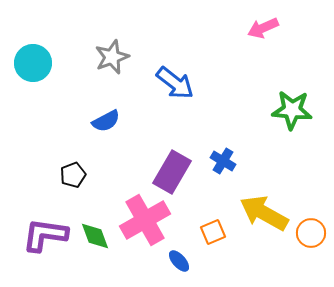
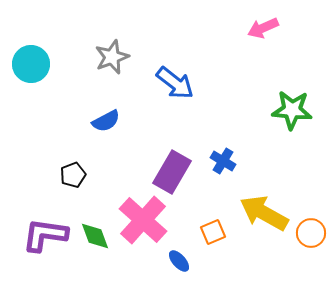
cyan circle: moved 2 px left, 1 px down
pink cross: moved 2 px left; rotated 18 degrees counterclockwise
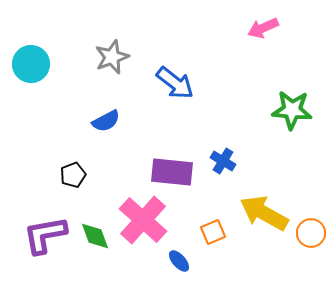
purple rectangle: rotated 66 degrees clockwise
purple L-shape: rotated 18 degrees counterclockwise
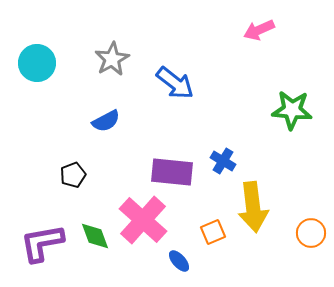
pink arrow: moved 4 px left, 2 px down
gray star: moved 2 px down; rotated 8 degrees counterclockwise
cyan circle: moved 6 px right, 1 px up
yellow arrow: moved 11 px left, 6 px up; rotated 126 degrees counterclockwise
purple L-shape: moved 3 px left, 8 px down
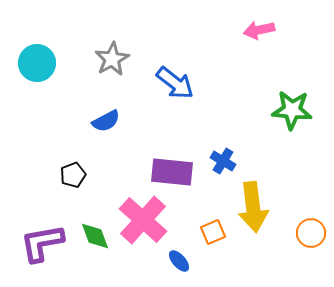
pink arrow: rotated 12 degrees clockwise
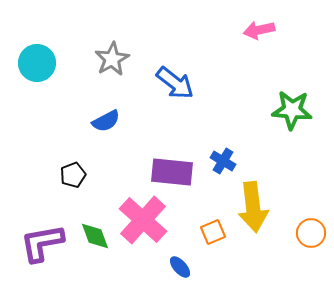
blue ellipse: moved 1 px right, 6 px down
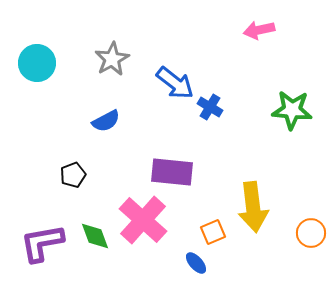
blue cross: moved 13 px left, 54 px up
blue ellipse: moved 16 px right, 4 px up
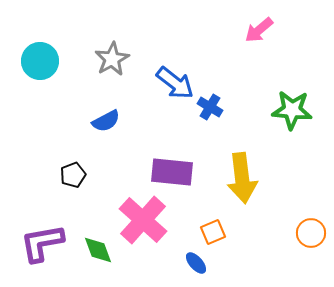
pink arrow: rotated 28 degrees counterclockwise
cyan circle: moved 3 px right, 2 px up
yellow arrow: moved 11 px left, 29 px up
green diamond: moved 3 px right, 14 px down
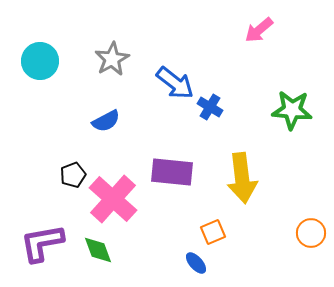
pink cross: moved 30 px left, 21 px up
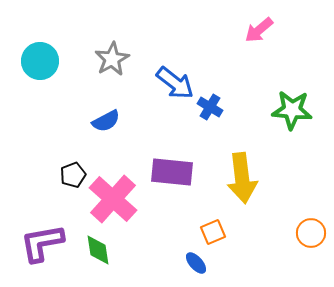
green diamond: rotated 12 degrees clockwise
